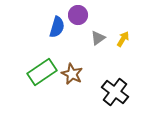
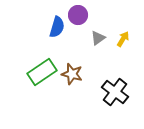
brown star: rotated 10 degrees counterclockwise
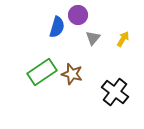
gray triangle: moved 5 px left; rotated 14 degrees counterclockwise
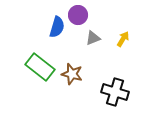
gray triangle: rotated 28 degrees clockwise
green rectangle: moved 2 px left, 5 px up; rotated 72 degrees clockwise
black cross: rotated 20 degrees counterclockwise
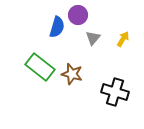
gray triangle: rotated 28 degrees counterclockwise
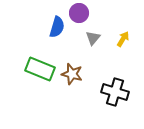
purple circle: moved 1 px right, 2 px up
green rectangle: moved 2 px down; rotated 16 degrees counterclockwise
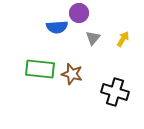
blue semicircle: rotated 70 degrees clockwise
green rectangle: rotated 16 degrees counterclockwise
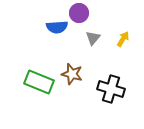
green rectangle: moved 1 px left, 13 px down; rotated 16 degrees clockwise
black cross: moved 4 px left, 3 px up
